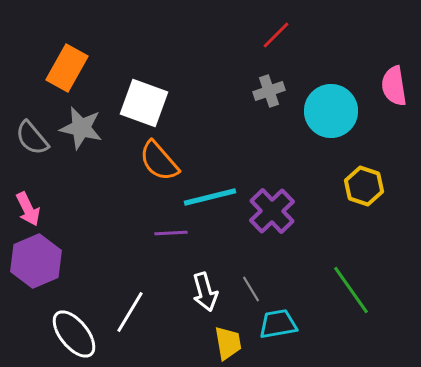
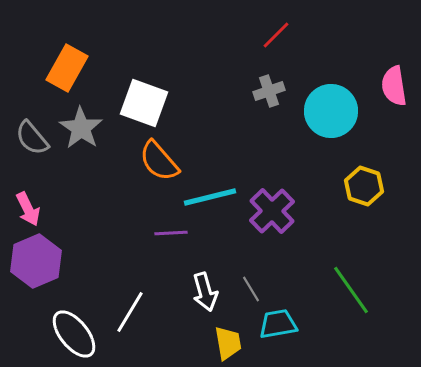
gray star: rotated 21 degrees clockwise
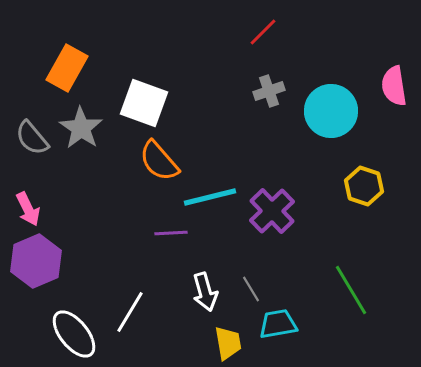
red line: moved 13 px left, 3 px up
green line: rotated 4 degrees clockwise
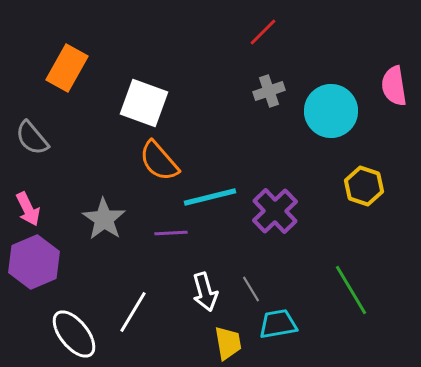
gray star: moved 23 px right, 91 px down
purple cross: moved 3 px right
purple hexagon: moved 2 px left, 1 px down
white line: moved 3 px right
